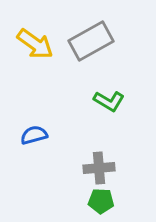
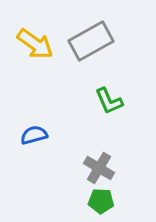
green L-shape: rotated 36 degrees clockwise
gray cross: rotated 36 degrees clockwise
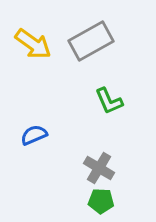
yellow arrow: moved 2 px left
blue semicircle: rotated 8 degrees counterclockwise
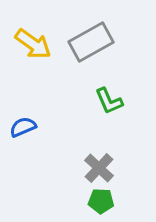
gray rectangle: moved 1 px down
blue semicircle: moved 11 px left, 8 px up
gray cross: rotated 12 degrees clockwise
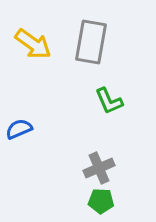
gray rectangle: rotated 51 degrees counterclockwise
blue semicircle: moved 4 px left, 2 px down
gray cross: rotated 24 degrees clockwise
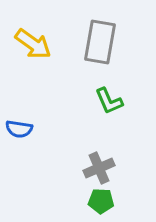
gray rectangle: moved 9 px right
blue semicircle: rotated 148 degrees counterclockwise
